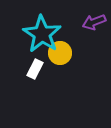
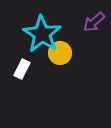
purple arrow: rotated 20 degrees counterclockwise
white rectangle: moved 13 px left
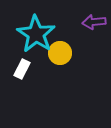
purple arrow: rotated 35 degrees clockwise
cyan star: moved 6 px left
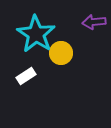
yellow circle: moved 1 px right
white rectangle: moved 4 px right, 7 px down; rotated 30 degrees clockwise
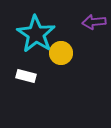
white rectangle: rotated 48 degrees clockwise
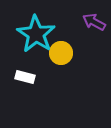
purple arrow: rotated 35 degrees clockwise
white rectangle: moved 1 px left, 1 px down
